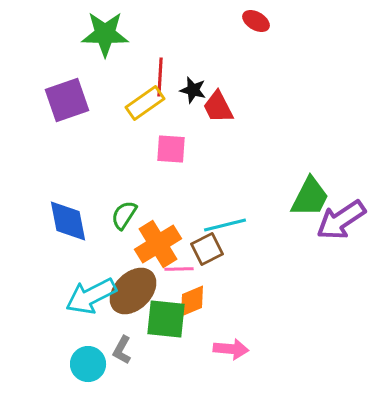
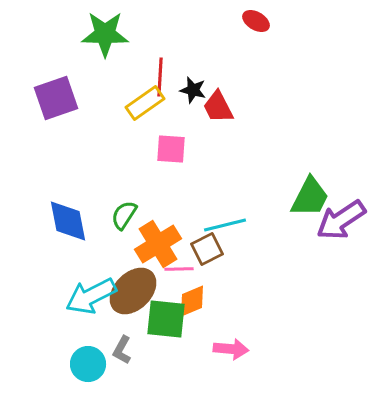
purple square: moved 11 px left, 2 px up
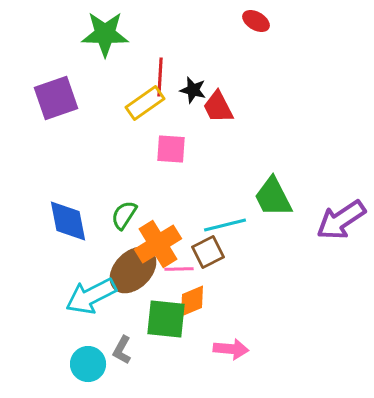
green trapezoid: moved 37 px left; rotated 126 degrees clockwise
brown square: moved 1 px right, 3 px down
brown ellipse: moved 21 px up
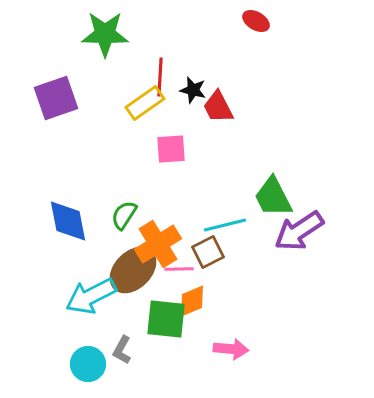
pink square: rotated 8 degrees counterclockwise
purple arrow: moved 42 px left, 11 px down
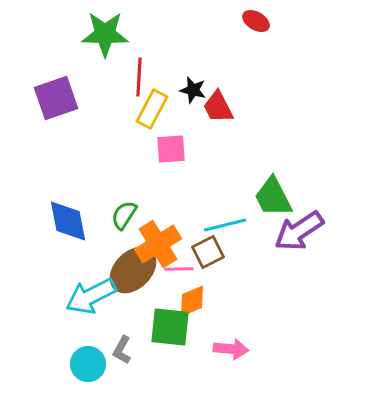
red line: moved 21 px left
yellow rectangle: moved 7 px right, 6 px down; rotated 27 degrees counterclockwise
green square: moved 4 px right, 8 px down
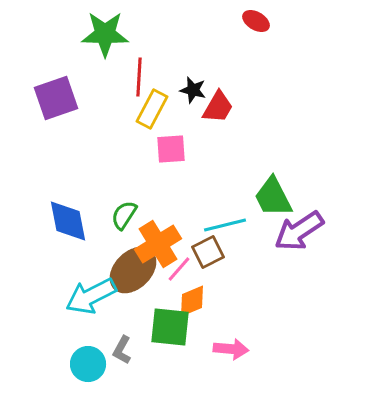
red trapezoid: rotated 123 degrees counterclockwise
pink line: rotated 48 degrees counterclockwise
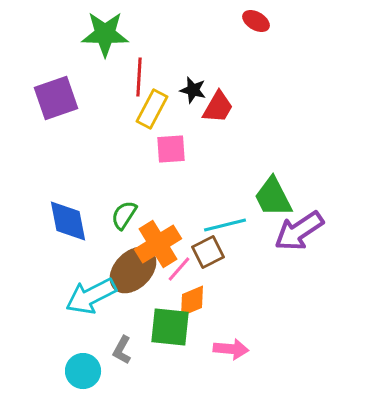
cyan circle: moved 5 px left, 7 px down
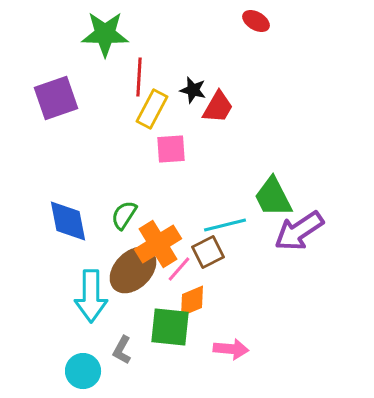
cyan arrow: rotated 63 degrees counterclockwise
